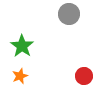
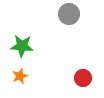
green star: rotated 30 degrees counterclockwise
red circle: moved 1 px left, 2 px down
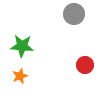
gray circle: moved 5 px right
red circle: moved 2 px right, 13 px up
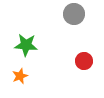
green star: moved 4 px right, 1 px up
red circle: moved 1 px left, 4 px up
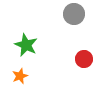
green star: rotated 20 degrees clockwise
red circle: moved 2 px up
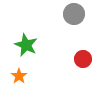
red circle: moved 1 px left
orange star: moved 1 px left; rotated 14 degrees counterclockwise
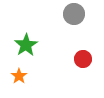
green star: rotated 15 degrees clockwise
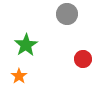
gray circle: moved 7 px left
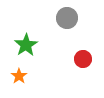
gray circle: moved 4 px down
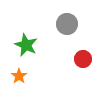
gray circle: moved 6 px down
green star: rotated 15 degrees counterclockwise
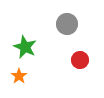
green star: moved 1 px left, 2 px down
red circle: moved 3 px left, 1 px down
